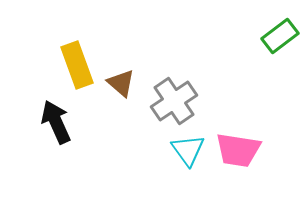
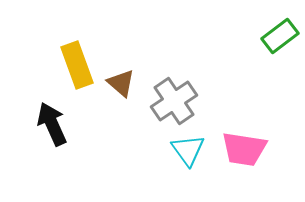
black arrow: moved 4 px left, 2 px down
pink trapezoid: moved 6 px right, 1 px up
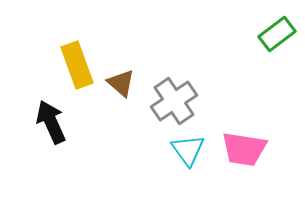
green rectangle: moved 3 px left, 2 px up
black arrow: moved 1 px left, 2 px up
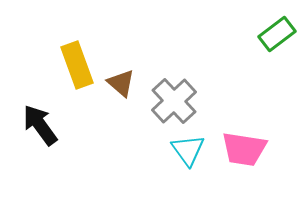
gray cross: rotated 9 degrees counterclockwise
black arrow: moved 11 px left, 3 px down; rotated 12 degrees counterclockwise
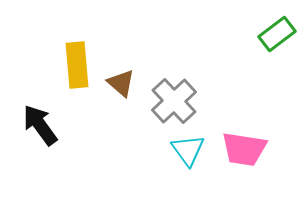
yellow rectangle: rotated 15 degrees clockwise
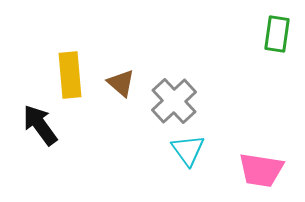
green rectangle: rotated 45 degrees counterclockwise
yellow rectangle: moved 7 px left, 10 px down
pink trapezoid: moved 17 px right, 21 px down
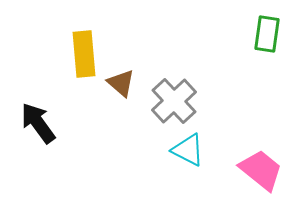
green rectangle: moved 10 px left
yellow rectangle: moved 14 px right, 21 px up
black arrow: moved 2 px left, 2 px up
cyan triangle: rotated 27 degrees counterclockwise
pink trapezoid: rotated 150 degrees counterclockwise
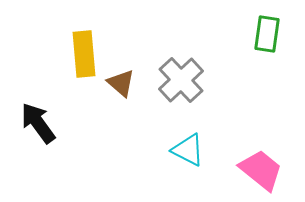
gray cross: moved 7 px right, 21 px up
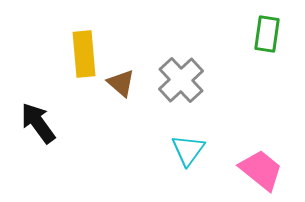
cyan triangle: rotated 39 degrees clockwise
